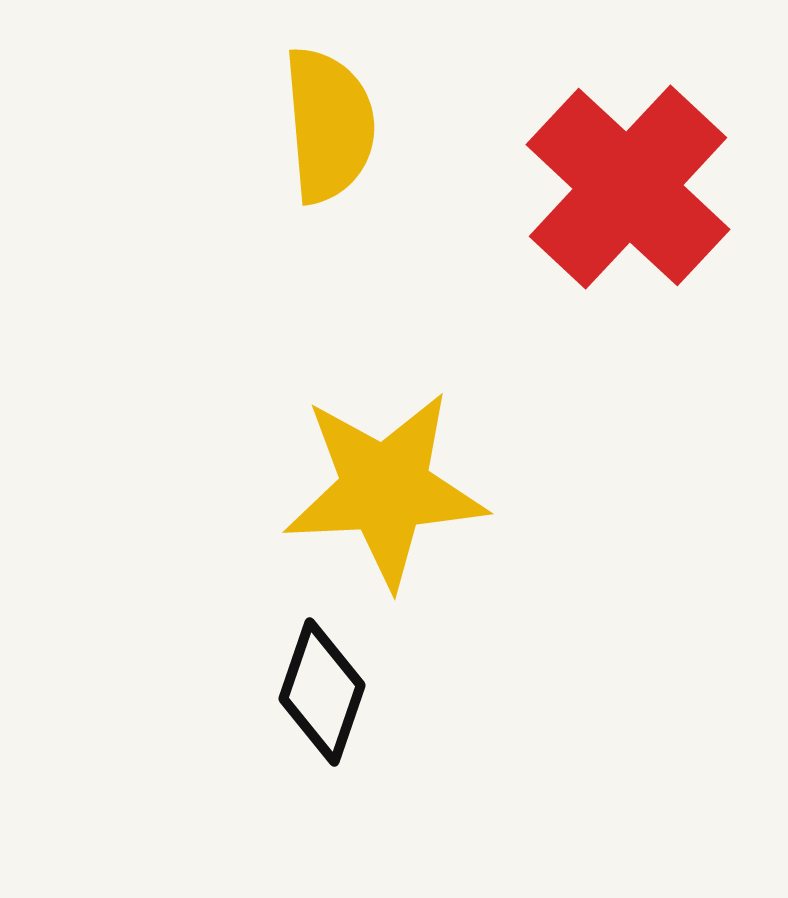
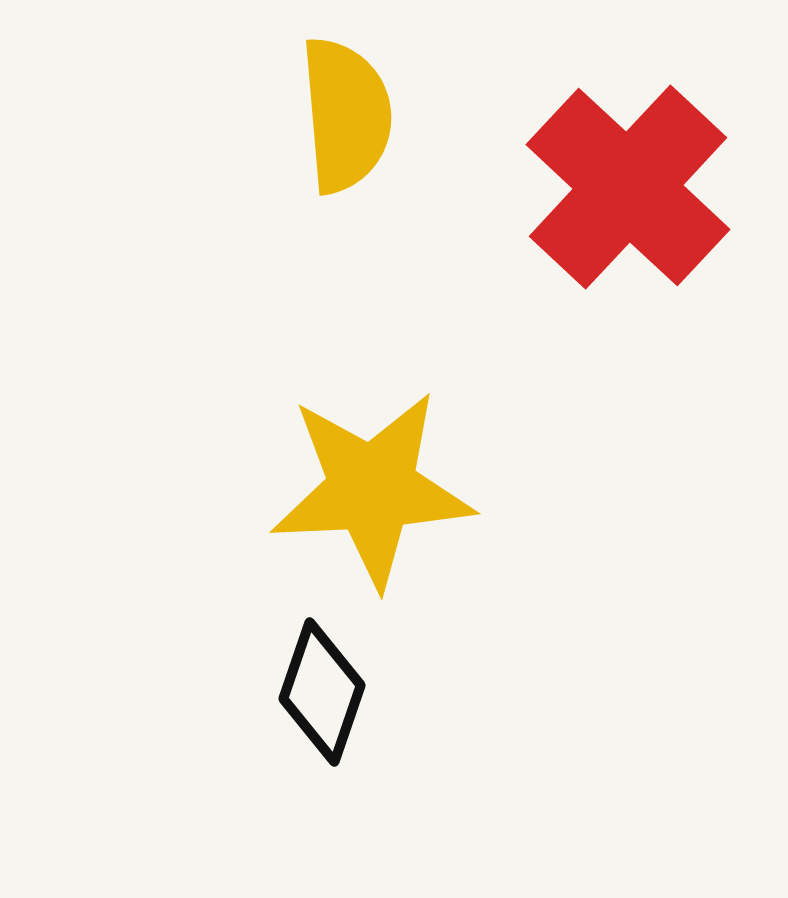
yellow semicircle: moved 17 px right, 10 px up
yellow star: moved 13 px left
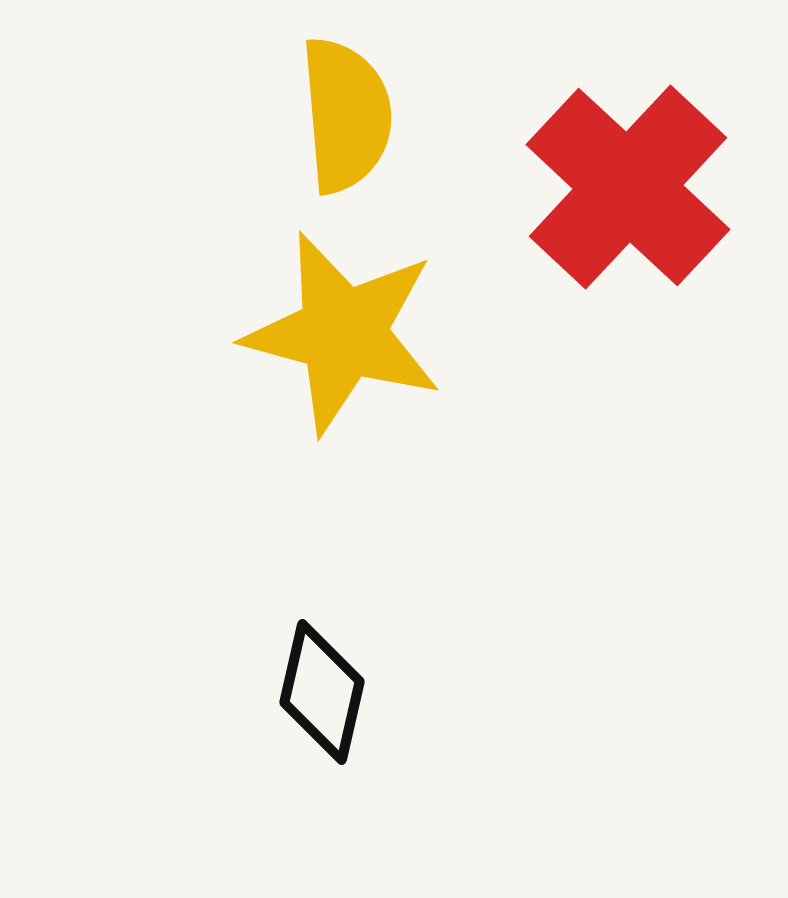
yellow star: moved 29 px left, 156 px up; rotated 18 degrees clockwise
black diamond: rotated 6 degrees counterclockwise
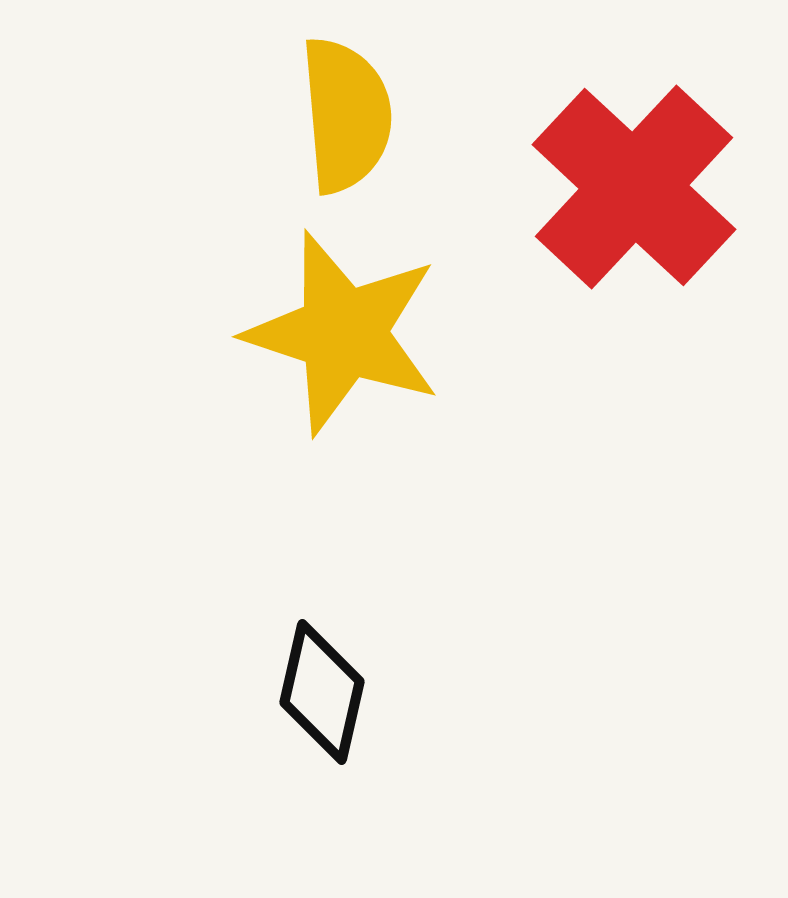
red cross: moved 6 px right
yellow star: rotated 3 degrees clockwise
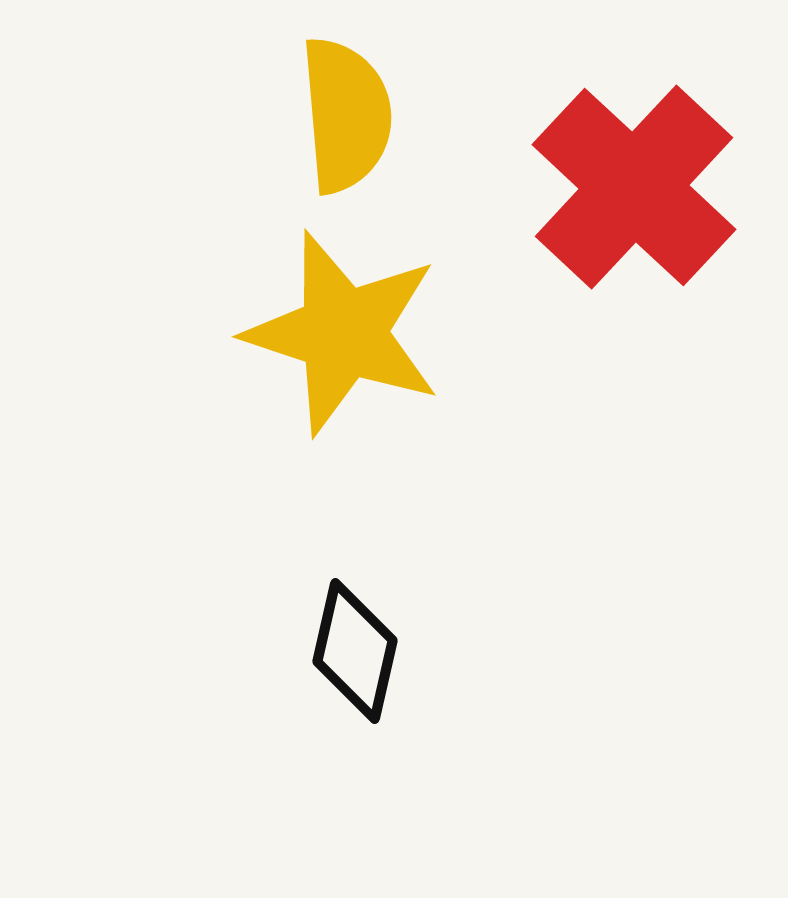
black diamond: moved 33 px right, 41 px up
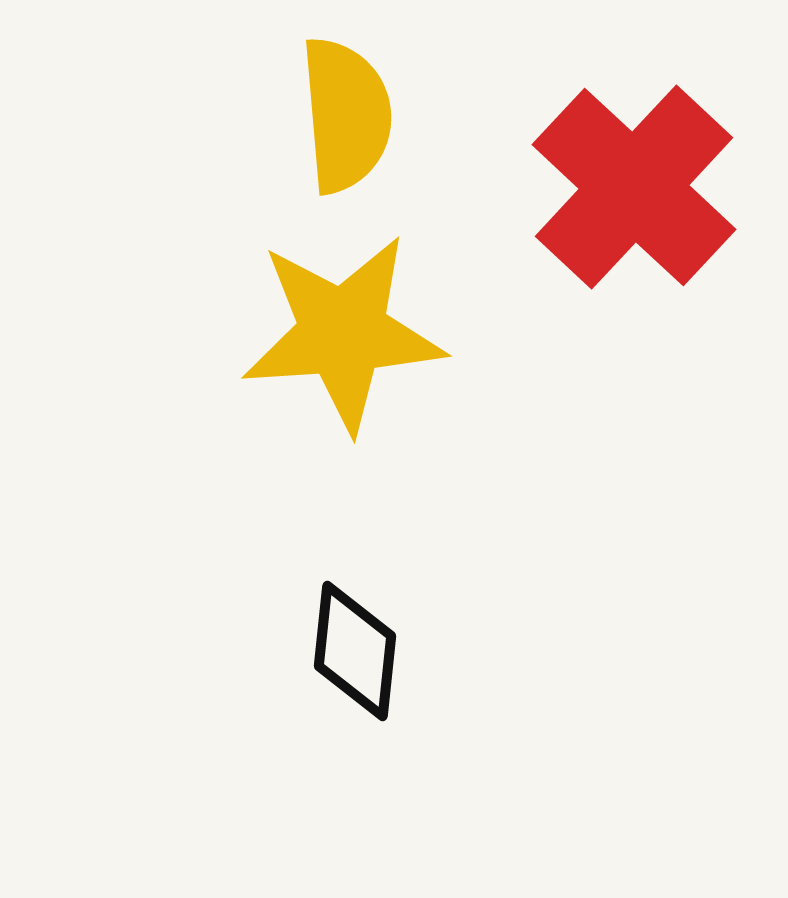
yellow star: rotated 22 degrees counterclockwise
black diamond: rotated 7 degrees counterclockwise
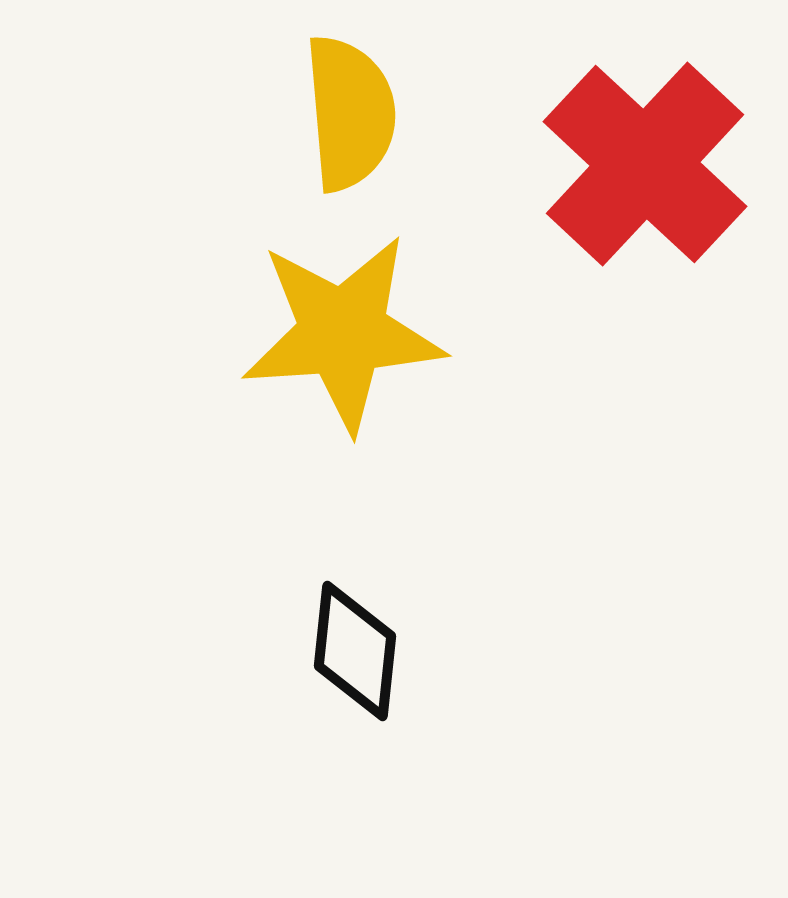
yellow semicircle: moved 4 px right, 2 px up
red cross: moved 11 px right, 23 px up
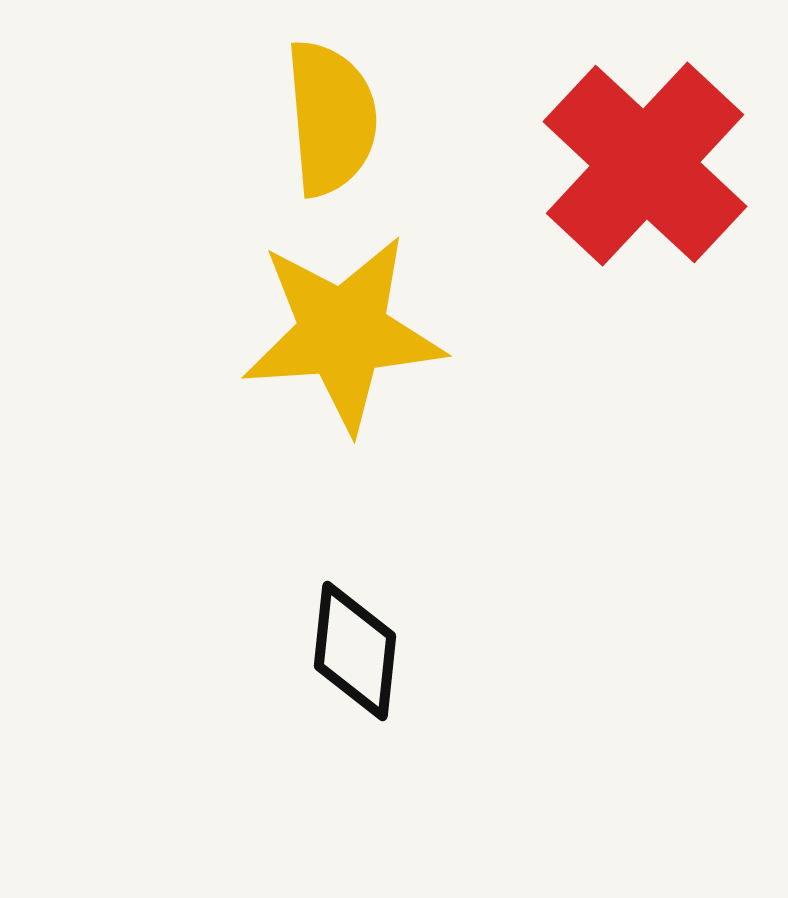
yellow semicircle: moved 19 px left, 5 px down
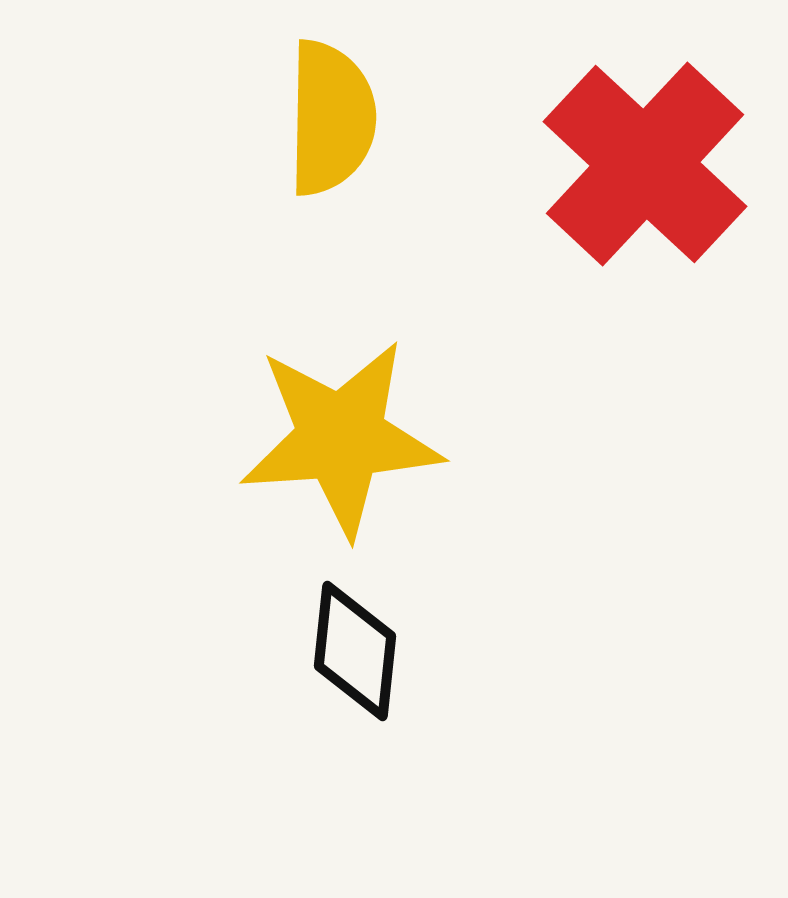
yellow semicircle: rotated 6 degrees clockwise
yellow star: moved 2 px left, 105 px down
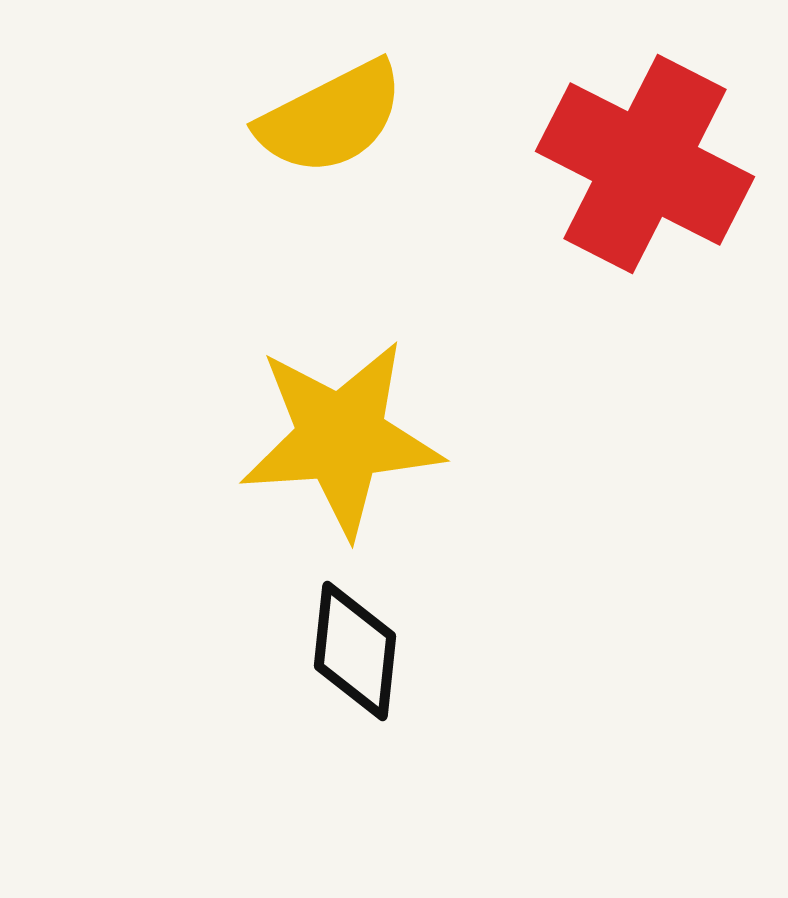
yellow semicircle: rotated 62 degrees clockwise
red cross: rotated 16 degrees counterclockwise
